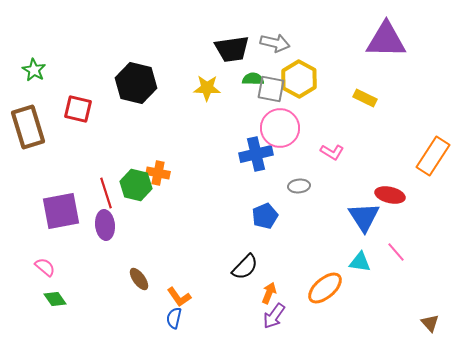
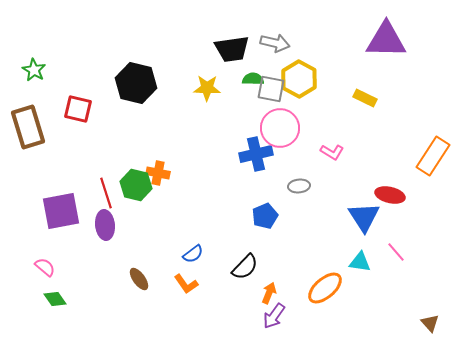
orange L-shape: moved 7 px right, 13 px up
blue semicircle: moved 19 px right, 64 px up; rotated 140 degrees counterclockwise
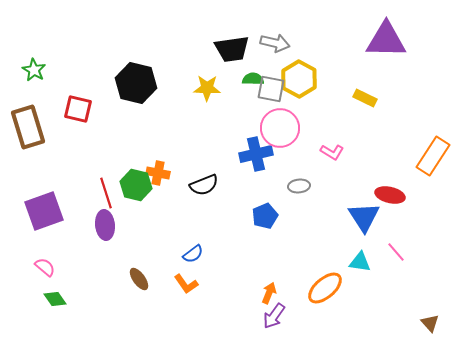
purple square: moved 17 px left; rotated 9 degrees counterclockwise
black semicircle: moved 41 px left, 82 px up; rotated 24 degrees clockwise
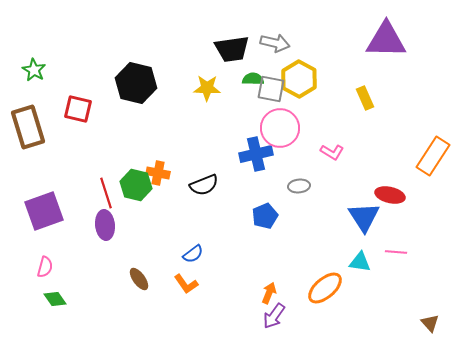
yellow rectangle: rotated 40 degrees clockwise
pink line: rotated 45 degrees counterclockwise
pink semicircle: rotated 65 degrees clockwise
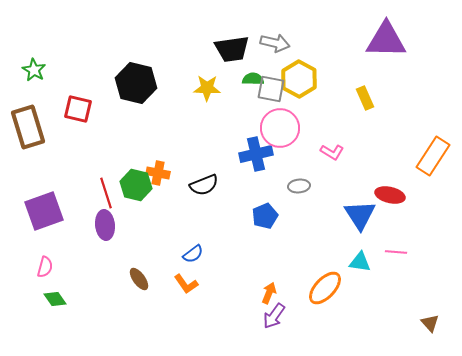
blue triangle: moved 4 px left, 2 px up
orange ellipse: rotated 6 degrees counterclockwise
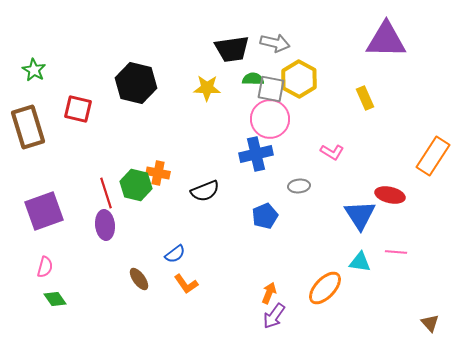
pink circle: moved 10 px left, 9 px up
black semicircle: moved 1 px right, 6 px down
blue semicircle: moved 18 px left
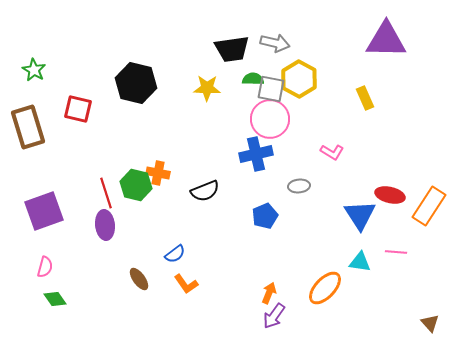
orange rectangle: moved 4 px left, 50 px down
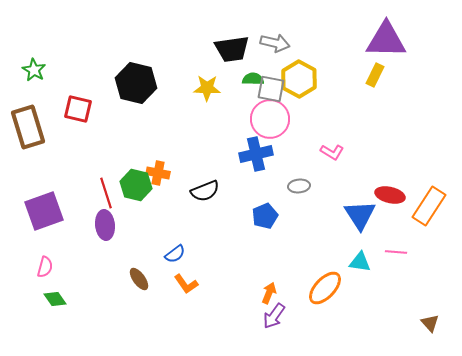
yellow rectangle: moved 10 px right, 23 px up; rotated 50 degrees clockwise
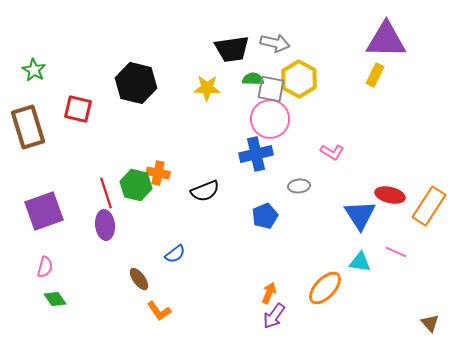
pink line: rotated 20 degrees clockwise
orange L-shape: moved 27 px left, 27 px down
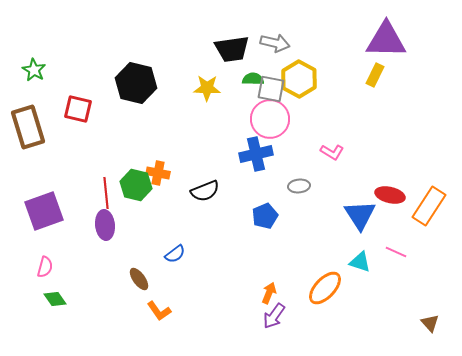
red line: rotated 12 degrees clockwise
cyan triangle: rotated 10 degrees clockwise
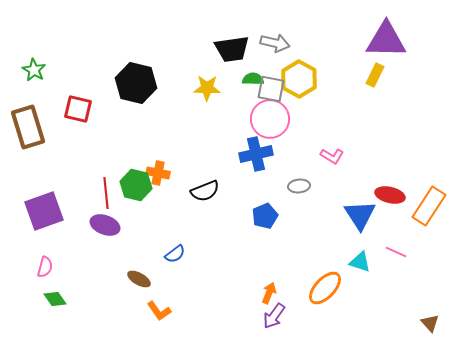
pink L-shape: moved 4 px down
purple ellipse: rotated 64 degrees counterclockwise
brown ellipse: rotated 25 degrees counterclockwise
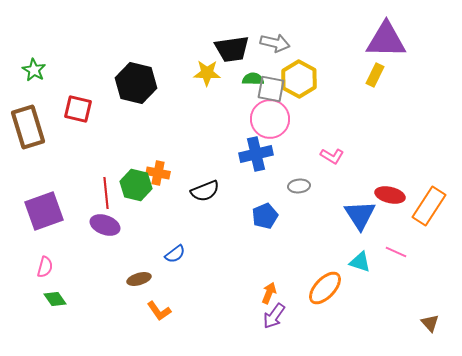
yellow star: moved 15 px up
brown ellipse: rotated 45 degrees counterclockwise
